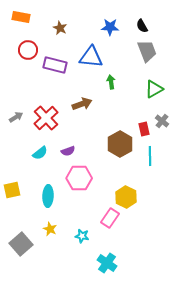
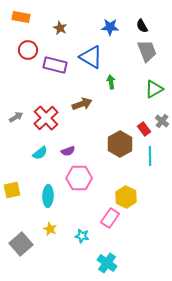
blue triangle: rotated 25 degrees clockwise
red rectangle: rotated 24 degrees counterclockwise
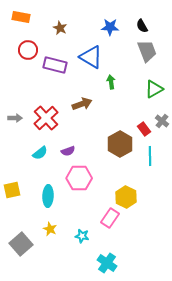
gray arrow: moved 1 px left, 1 px down; rotated 32 degrees clockwise
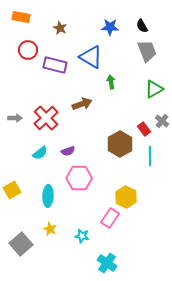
yellow square: rotated 18 degrees counterclockwise
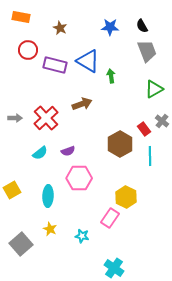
blue triangle: moved 3 px left, 4 px down
green arrow: moved 6 px up
cyan cross: moved 7 px right, 5 px down
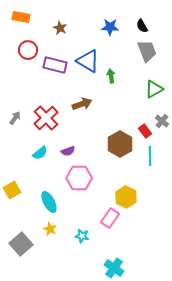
gray arrow: rotated 56 degrees counterclockwise
red rectangle: moved 1 px right, 2 px down
cyan ellipse: moved 1 px right, 6 px down; rotated 30 degrees counterclockwise
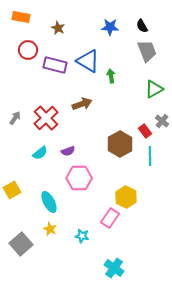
brown star: moved 2 px left
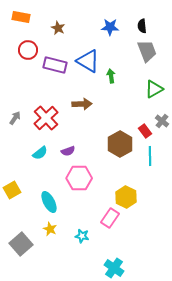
black semicircle: rotated 24 degrees clockwise
brown arrow: rotated 18 degrees clockwise
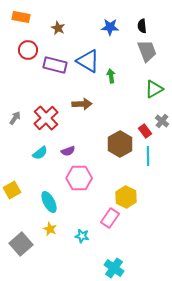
cyan line: moved 2 px left
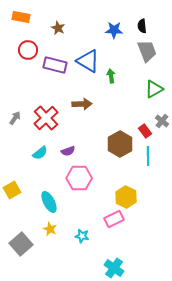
blue star: moved 4 px right, 3 px down
pink rectangle: moved 4 px right, 1 px down; rotated 30 degrees clockwise
